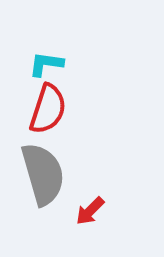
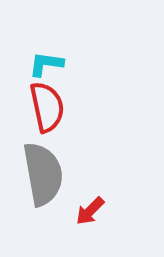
red semicircle: moved 1 px left, 2 px up; rotated 30 degrees counterclockwise
gray semicircle: rotated 6 degrees clockwise
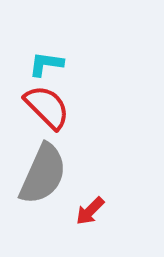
red semicircle: rotated 33 degrees counterclockwise
gray semicircle: rotated 34 degrees clockwise
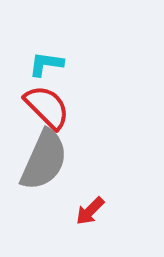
gray semicircle: moved 1 px right, 14 px up
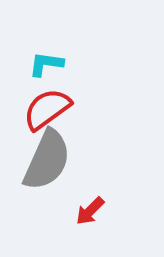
red semicircle: moved 2 px down; rotated 81 degrees counterclockwise
gray semicircle: moved 3 px right
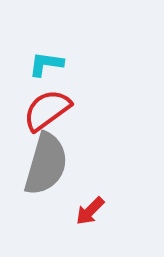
red semicircle: moved 1 px down
gray semicircle: moved 1 px left, 4 px down; rotated 8 degrees counterclockwise
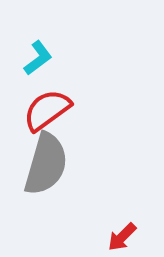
cyan L-shape: moved 8 px left, 6 px up; rotated 135 degrees clockwise
red arrow: moved 32 px right, 26 px down
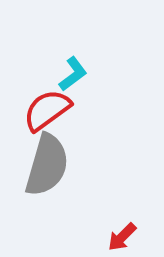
cyan L-shape: moved 35 px right, 16 px down
gray semicircle: moved 1 px right, 1 px down
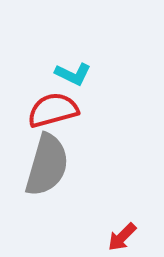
cyan L-shape: rotated 63 degrees clockwise
red semicircle: moved 6 px right; rotated 21 degrees clockwise
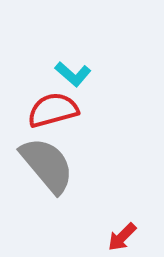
cyan L-shape: rotated 15 degrees clockwise
gray semicircle: rotated 56 degrees counterclockwise
